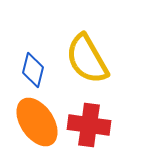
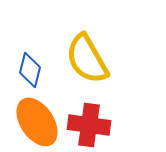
blue diamond: moved 3 px left
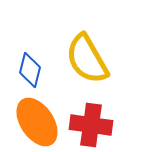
red cross: moved 2 px right
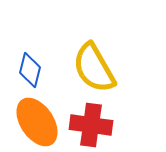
yellow semicircle: moved 7 px right, 9 px down
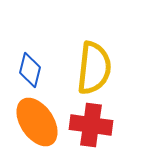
yellow semicircle: rotated 144 degrees counterclockwise
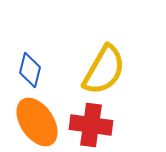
yellow semicircle: moved 10 px right, 2 px down; rotated 24 degrees clockwise
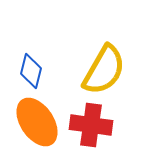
blue diamond: moved 1 px right, 1 px down
